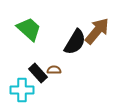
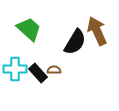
brown arrow: rotated 64 degrees counterclockwise
cyan cross: moved 7 px left, 21 px up
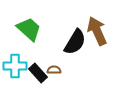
cyan cross: moved 3 px up
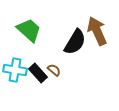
green trapezoid: moved 1 px down
cyan cross: moved 4 px down; rotated 10 degrees clockwise
brown semicircle: rotated 40 degrees clockwise
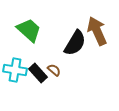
black semicircle: moved 1 px down
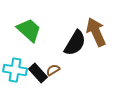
brown arrow: moved 1 px left, 1 px down
brown semicircle: moved 1 px left; rotated 72 degrees counterclockwise
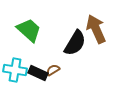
brown arrow: moved 3 px up
black rectangle: rotated 24 degrees counterclockwise
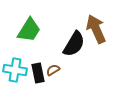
green trapezoid: rotated 80 degrees clockwise
black semicircle: moved 1 px left, 1 px down
black rectangle: rotated 54 degrees clockwise
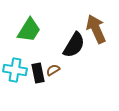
black semicircle: moved 1 px down
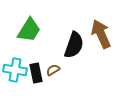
brown arrow: moved 5 px right, 5 px down
black semicircle: rotated 12 degrees counterclockwise
black rectangle: moved 2 px left
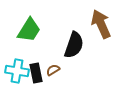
brown arrow: moved 10 px up
cyan cross: moved 2 px right, 1 px down
